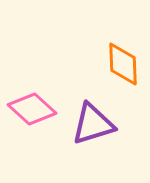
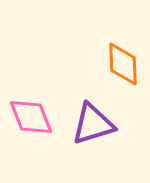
pink diamond: moved 1 px left, 8 px down; rotated 27 degrees clockwise
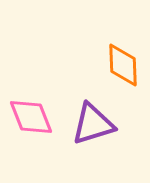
orange diamond: moved 1 px down
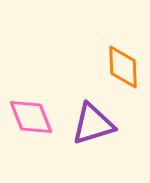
orange diamond: moved 2 px down
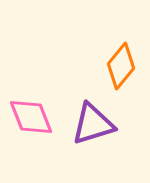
orange diamond: moved 2 px left, 1 px up; rotated 42 degrees clockwise
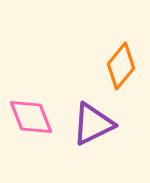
purple triangle: rotated 9 degrees counterclockwise
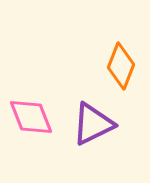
orange diamond: rotated 18 degrees counterclockwise
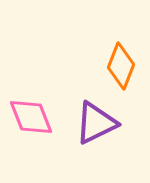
purple triangle: moved 3 px right, 1 px up
